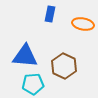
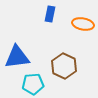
blue triangle: moved 8 px left, 1 px down; rotated 12 degrees counterclockwise
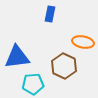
orange ellipse: moved 18 px down
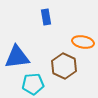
blue rectangle: moved 4 px left, 3 px down; rotated 21 degrees counterclockwise
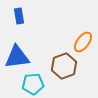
blue rectangle: moved 27 px left, 1 px up
orange ellipse: rotated 65 degrees counterclockwise
brown hexagon: rotated 15 degrees clockwise
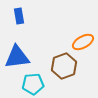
orange ellipse: rotated 25 degrees clockwise
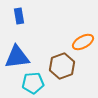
brown hexagon: moved 2 px left
cyan pentagon: moved 1 px up
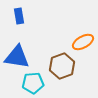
blue triangle: rotated 16 degrees clockwise
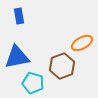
orange ellipse: moved 1 px left, 1 px down
blue triangle: rotated 20 degrees counterclockwise
cyan pentagon: rotated 20 degrees clockwise
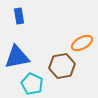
brown hexagon: rotated 10 degrees clockwise
cyan pentagon: moved 1 px left, 1 px down; rotated 10 degrees clockwise
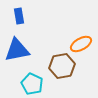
orange ellipse: moved 1 px left, 1 px down
blue triangle: moved 7 px up
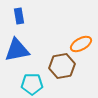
cyan pentagon: rotated 25 degrees counterclockwise
